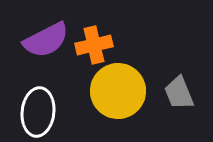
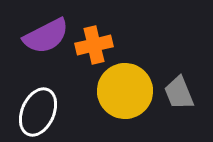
purple semicircle: moved 4 px up
yellow circle: moved 7 px right
white ellipse: rotated 18 degrees clockwise
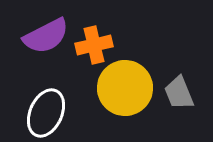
yellow circle: moved 3 px up
white ellipse: moved 8 px right, 1 px down
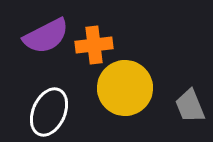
orange cross: rotated 6 degrees clockwise
gray trapezoid: moved 11 px right, 13 px down
white ellipse: moved 3 px right, 1 px up
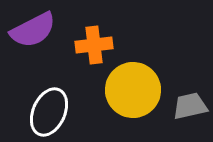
purple semicircle: moved 13 px left, 6 px up
yellow circle: moved 8 px right, 2 px down
gray trapezoid: rotated 99 degrees clockwise
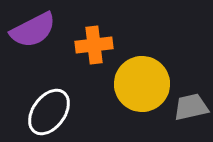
yellow circle: moved 9 px right, 6 px up
gray trapezoid: moved 1 px right, 1 px down
white ellipse: rotated 12 degrees clockwise
